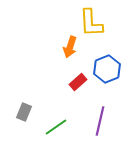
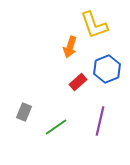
yellow L-shape: moved 3 px right, 2 px down; rotated 16 degrees counterclockwise
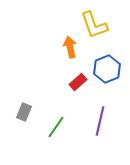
orange arrow: rotated 150 degrees clockwise
green line: rotated 20 degrees counterclockwise
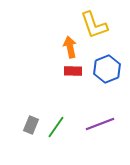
red rectangle: moved 5 px left, 11 px up; rotated 42 degrees clockwise
gray rectangle: moved 7 px right, 13 px down
purple line: moved 3 px down; rotated 56 degrees clockwise
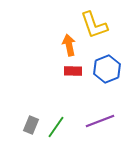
orange arrow: moved 1 px left, 2 px up
purple line: moved 3 px up
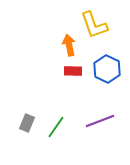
blue hexagon: rotated 12 degrees counterclockwise
gray rectangle: moved 4 px left, 2 px up
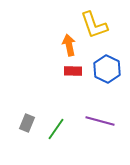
purple line: rotated 36 degrees clockwise
green line: moved 2 px down
